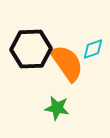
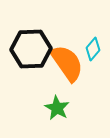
cyan diamond: rotated 30 degrees counterclockwise
green star: rotated 20 degrees clockwise
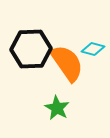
cyan diamond: rotated 65 degrees clockwise
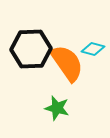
green star: rotated 15 degrees counterclockwise
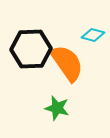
cyan diamond: moved 14 px up
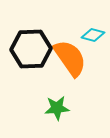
orange semicircle: moved 3 px right, 5 px up
green star: rotated 20 degrees counterclockwise
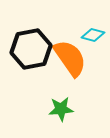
black hexagon: rotated 9 degrees counterclockwise
green star: moved 4 px right, 1 px down
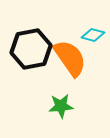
green star: moved 3 px up
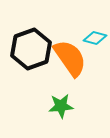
cyan diamond: moved 2 px right, 3 px down
black hexagon: rotated 9 degrees counterclockwise
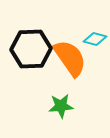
cyan diamond: moved 1 px down
black hexagon: rotated 18 degrees clockwise
